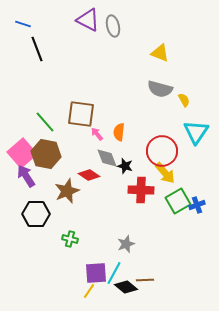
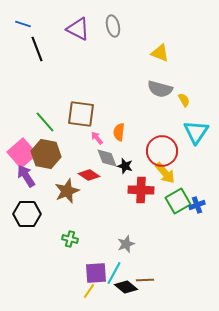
purple triangle: moved 10 px left, 9 px down
pink arrow: moved 4 px down
black hexagon: moved 9 px left
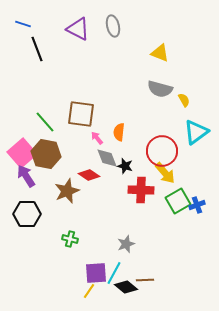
cyan triangle: rotated 20 degrees clockwise
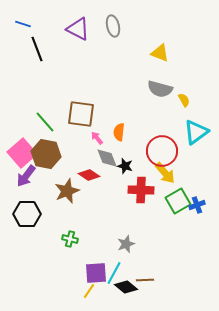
purple arrow: rotated 110 degrees counterclockwise
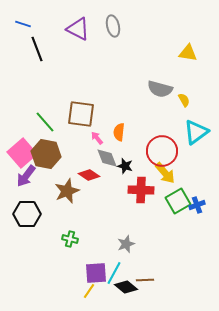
yellow triangle: moved 28 px right; rotated 12 degrees counterclockwise
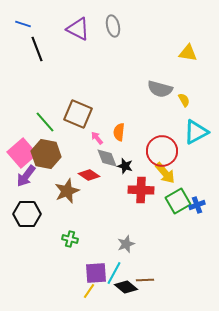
brown square: moved 3 px left; rotated 16 degrees clockwise
cyan triangle: rotated 8 degrees clockwise
